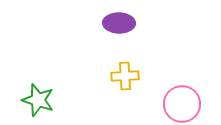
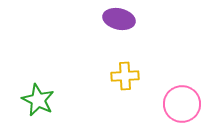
purple ellipse: moved 4 px up; rotated 12 degrees clockwise
green star: rotated 8 degrees clockwise
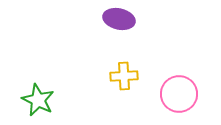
yellow cross: moved 1 px left
pink circle: moved 3 px left, 10 px up
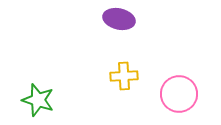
green star: rotated 8 degrees counterclockwise
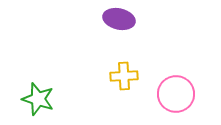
pink circle: moved 3 px left
green star: moved 1 px up
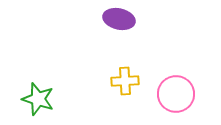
yellow cross: moved 1 px right, 5 px down
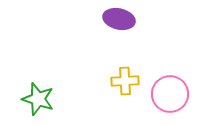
pink circle: moved 6 px left
